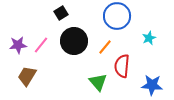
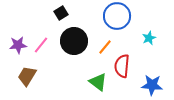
green triangle: rotated 12 degrees counterclockwise
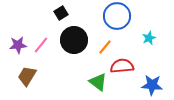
black circle: moved 1 px up
red semicircle: rotated 80 degrees clockwise
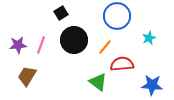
pink line: rotated 18 degrees counterclockwise
red semicircle: moved 2 px up
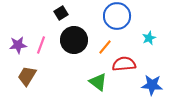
red semicircle: moved 2 px right
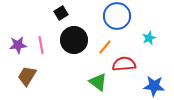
pink line: rotated 30 degrees counterclockwise
blue star: moved 2 px right, 1 px down
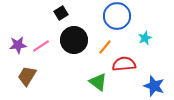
cyan star: moved 4 px left
pink line: moved 1 px down; rotated 66 degrees clockwise
blue star: rotated 15 degrees clockwise
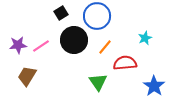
blue circle: moved 20 px left
red semicircle: moved 1 px right, 1 px up
green triangle: rotated 18 degrees clockwise
blue star: rotated 15 degrees clockwise
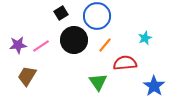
orange line: moved 2 px up
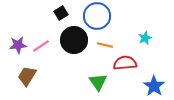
orange line: rotated 63 degrees clockwise
